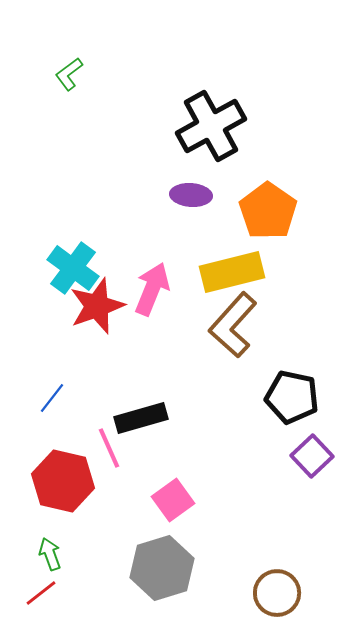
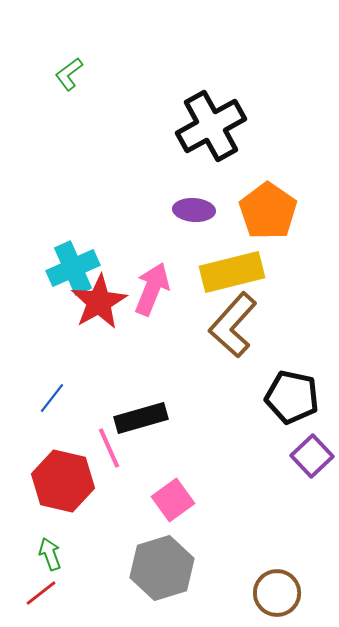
purple ellipse: moved 3 px right, 15 px down
cyan cross: rotated 30 degrees clockwise
red star: moved 2 px right, 4 px up; rotated 10 degrees counterclockwise
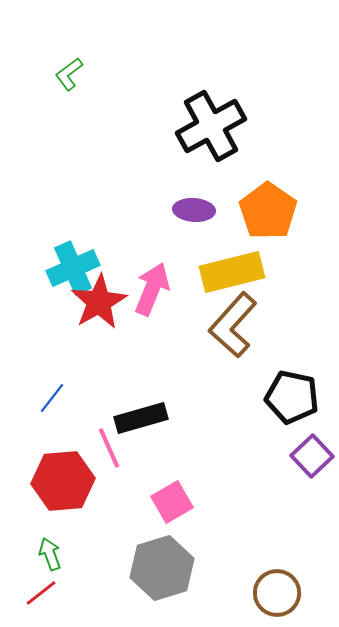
red hexagon: rotated 18 degrees counterclockwise
pink square: moved 1 px left, 2 px down; rotated 6 degrees clockwise
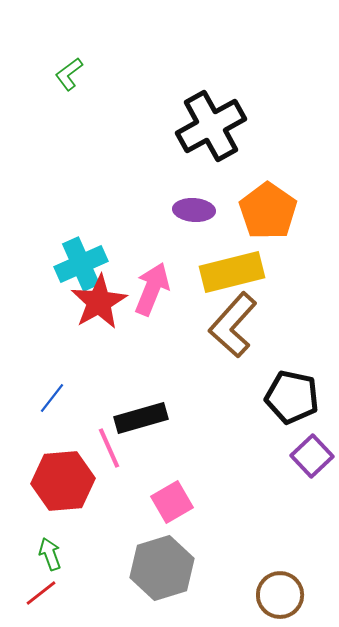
cyan cross: moved 8 px right, 4 px up
brown circle: moved 3 px right, 2 px down
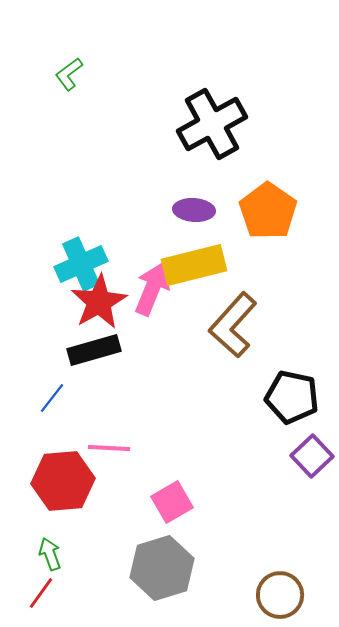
black cross: moved 1 px right, 2 px up
yellow rectangle: moved 38 px left, 7 px up
black rectangle: moved 47 px left, 68 px up
pink line: rotated 63 degrees counterclockwise
red line: rotated 16 degrees counterclockwise
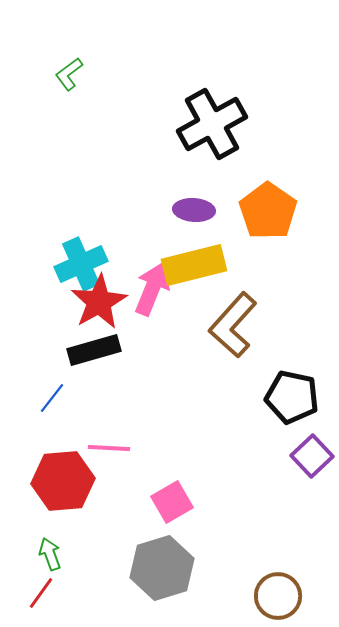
brown circle: moved 2 px left, 1 px down
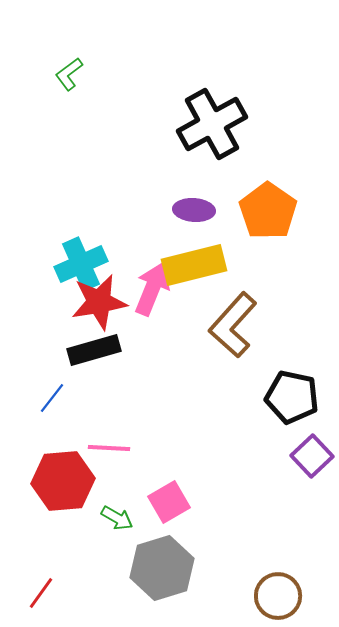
red star: rotated 20 degrees clockwise
pink square: moved 3 px left
green arrow: moved 67 px right, 36 px up; rotated 140 degrees clockwise
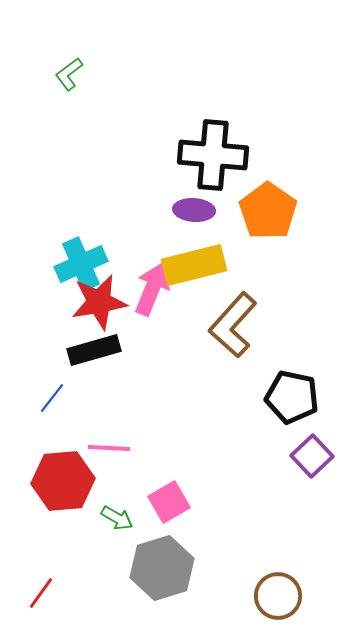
black cross: moved 1 px right, 31 px down; rotated 34 degrees clockwise
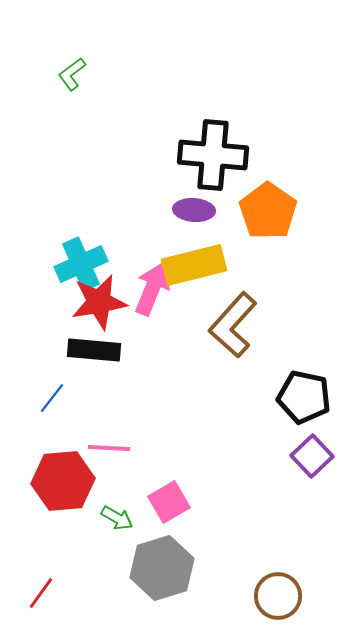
green L-shape: moved 3 px right
black rectangle: rotated 21 degrees clockwise
black pentagon: moved 12 px right
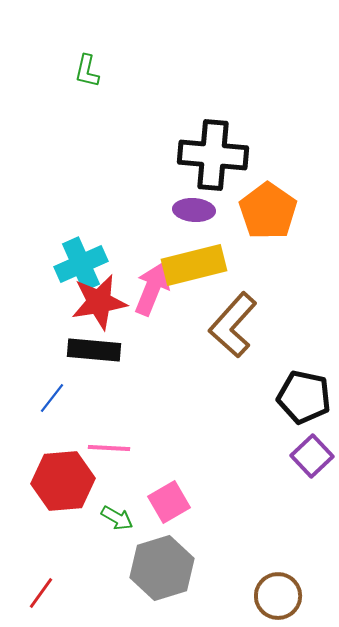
green L-shape: moved 15 px right, 3 px up; rotated 40 degrees counterclockwise
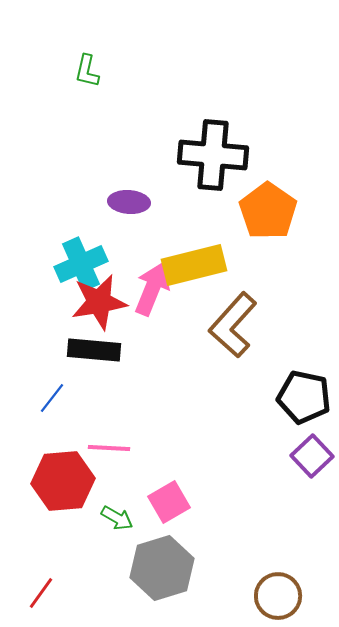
purple ellipse: moved 65 px left, 8 px up
